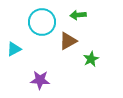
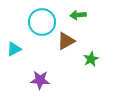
brown triangle: moved 2 px left
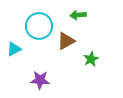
cyan circle: moved 3 px left, 4 px down
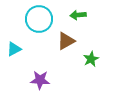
cyan circle: moved 7 px up
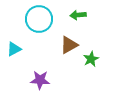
brown triangle: moved 3 px right, 4 px down
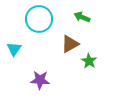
green arrow: moved 4 px right, 2 px down; rotated 28 degrees clockwise
brown triangle: moved 1 px right, 1 px up
cyan triangle: rotated 28 degrees counterclockwise
green star: moved 2 px left, 2 px down; rotated 14 degrees counterclockwise
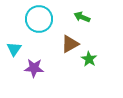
green star: moved 2 px up
purple star: moved 6 px left, 12 px up
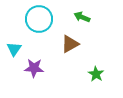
green star: moved 7 px right, 15 px down
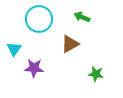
green star: rotated 21 degrees counterclockwise
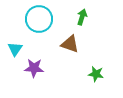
green arrow: rotated 84 degrees clockwise
brown triangle: rotated 48 degrees clockwise
cyan triangle: moved 1 px right
